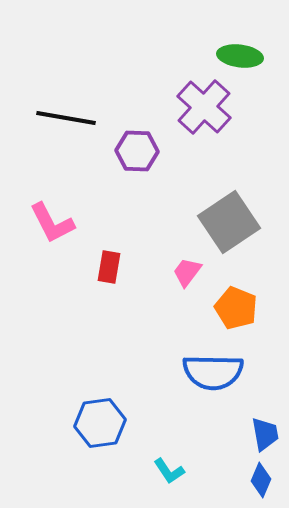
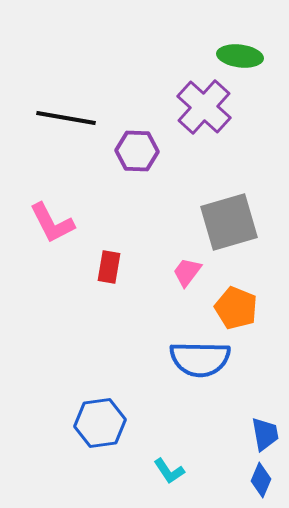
gray square: rotated 18 degrees clockwise
blue semicircle: moved 13 px left, 13 px up
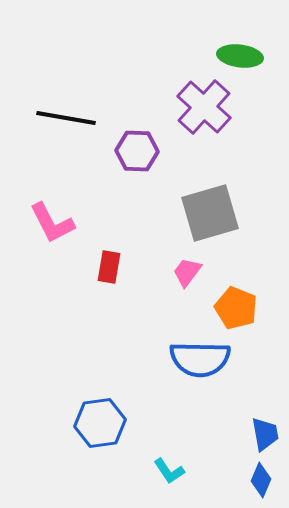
gray square: moved 19 px left, 9 px up
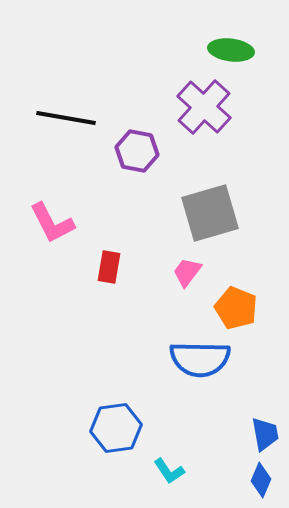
green ellipse: moved 9 px left, 6 px up
purple hexagon: rotated 9 degrees clockwise
blue hexagon: moved 16 px right, 5 px down
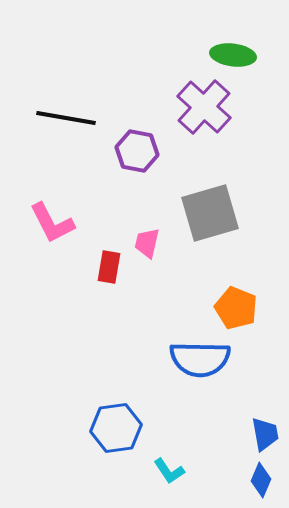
green ellipse: moved 2 px right, 5 px down
pink trapezoid: moved 40 px left, 29 px up; rotated 24 degrees counterclockwise
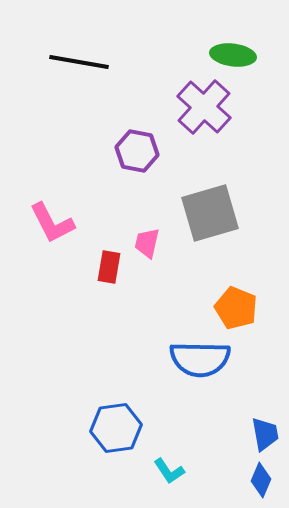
black line: moved 13 px right, 56 px up
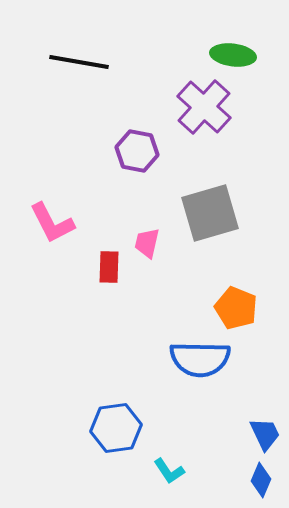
red rectangle: rotated 8 degrees counterclockwise
blue trapezoid: rotated 15 degrees counterclockwise
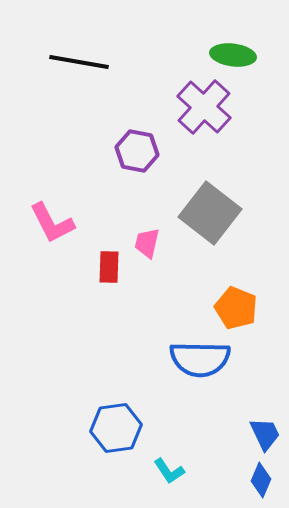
gray square: rotated 36 degrees counterclockwise
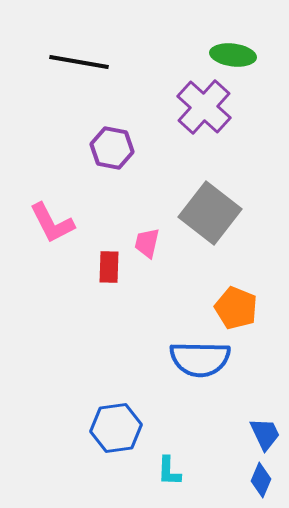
purple hexagon: moved 25 px left, 3 px up
cyan L-shape: rotated 36 degrees clockwise
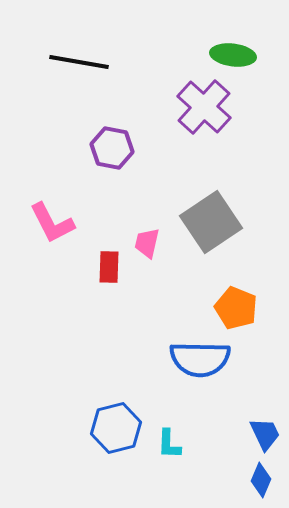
gray square: moved 1 px right, 9 px down; rotated 18 degrees clockwise
blue hexagon: rotated 6 degrees counterclockwise
cyan L-shape: moved 27 px up
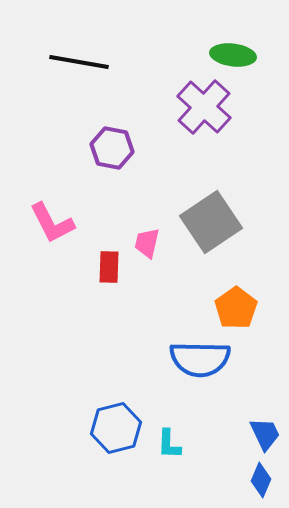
orange pentagon: rotated 15 degrees clockwise
